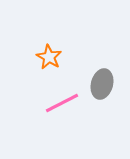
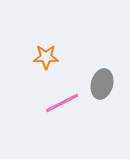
orange star: moved 3 px left; rotated 30 degrees counterclockwise
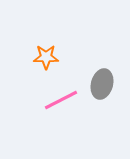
pink line: moved 1 px left, 3 px up
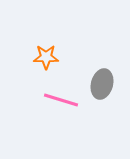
pink line: rotated 44 degrees clockwise
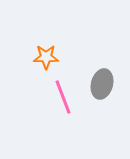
pink line: moved 2 px right, 3 px up; rotated 52 degrees clockwise
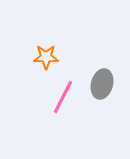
pink line: rotated 48 degrees clockwise
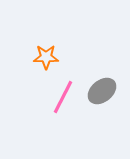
gray ellipse: moved 7 px down; rotated 36 degrees clockwise
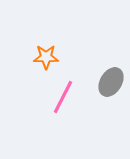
gray ellipse: moved 9 px right, 9 px up; rotated 20 degrees counterclockwise
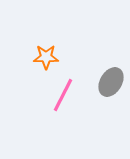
pink line: moved 2 px up
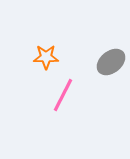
gray ellipse: moved 20 px up; rotated 20 degrees clockwise
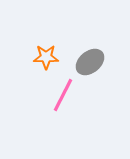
gray ellipse: moved 21 px left
